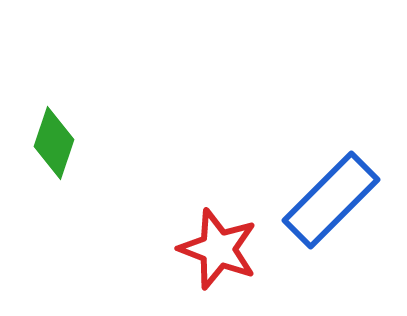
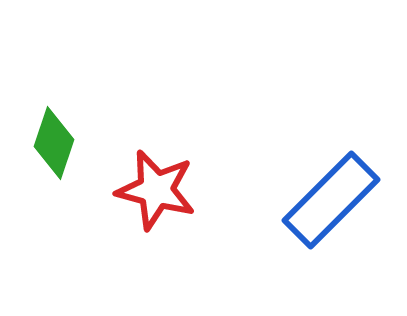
red star: moved 62 px left, 59 px up; rotated 6 degrees counterclockwise
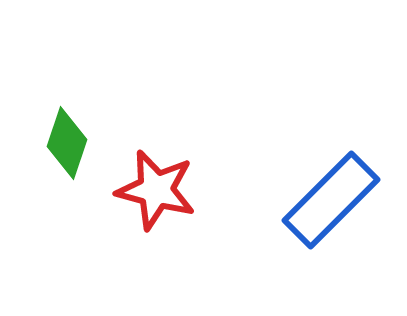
green diamond: moved 13 px right
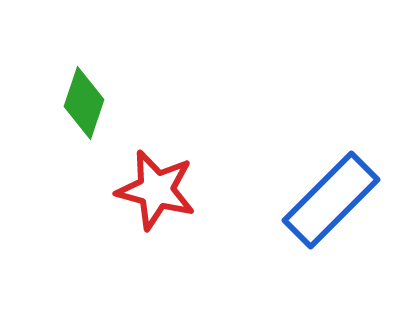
green diamond: moved 17 px right, 40 px up
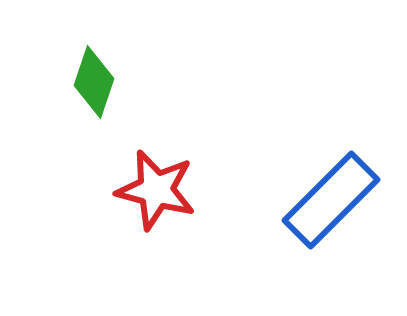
green diamond: moved 10 px right, 21 px up
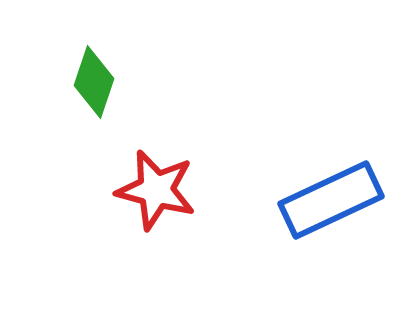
blue rectangle: rotated 20 degrees clockwise
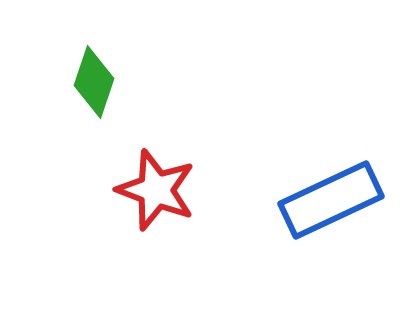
red star: rotated 6 degrees clockwise
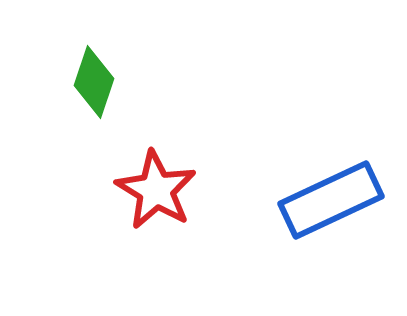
red star: rotated 10 degrees clockwise
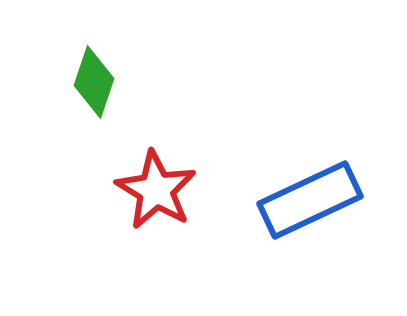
blue rectangle: moved 21 px left
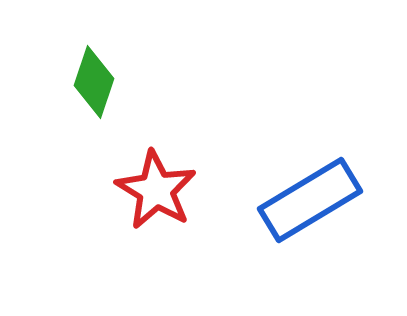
blue rectangle: rotated 6 degrees counterclockwise
